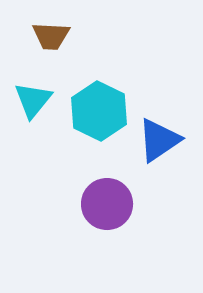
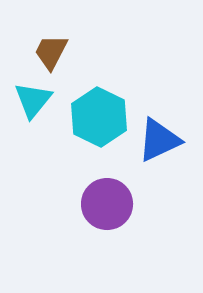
brown trapezoid: moved 16 px down; rotated 114 degrees clockwise
cyan hexagon: moved 6 px down
blue triangle: rotated 9 degrees clockwise
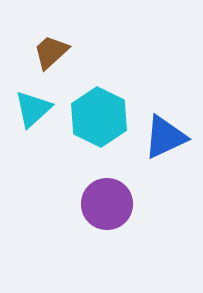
brown trapezoid: rotated 21 degrees clockwise
cyan triangle: moved 9 px down; rotated 9 degrees clockwise
blue triangle: moved 6 px right, 3 px up
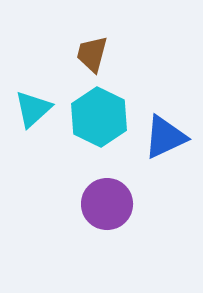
brown trapezoid: moved 41 px right, 2 px down; rotated 33 degrees counterclockwise
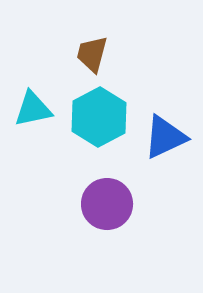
cyan triangle: rotated 30 degrees clockwise
cyan hexagon: rotated 6 degrees clockwise
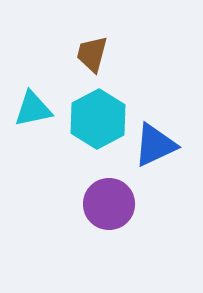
cyan hexagon: moved 1 px left, 2 px down
blue triangle: moved 10 px left, 8 px down
purple circle: moved 2 px right
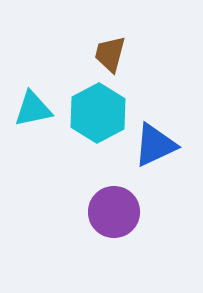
brown trapezoid: moved 18 px right
cyan hexagon: moved 6 px up
purple circle: moved 5 px right, 8 px down
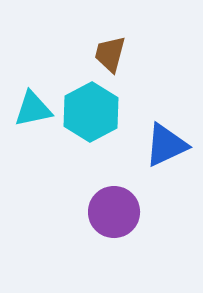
cyan hexagon: moved 7 px left, 1 px up
blue triangle: moved 11 px right
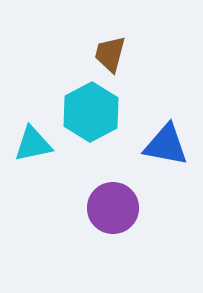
cyan triangle: moved 35 px down
blue triangle: rotated 36 degrees clockwise
purple circle: moved 1 px left, 4 px up
